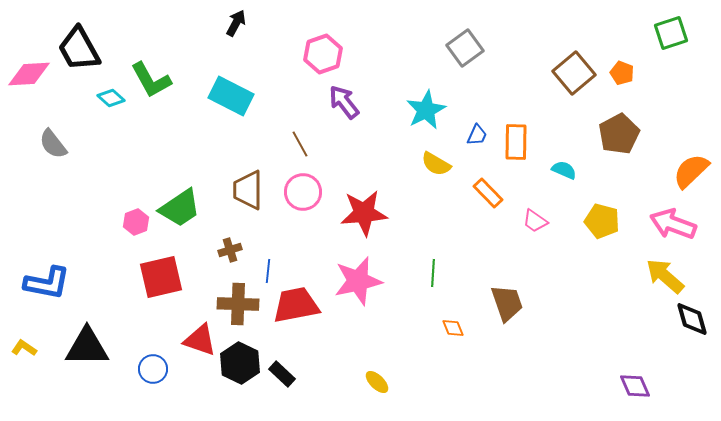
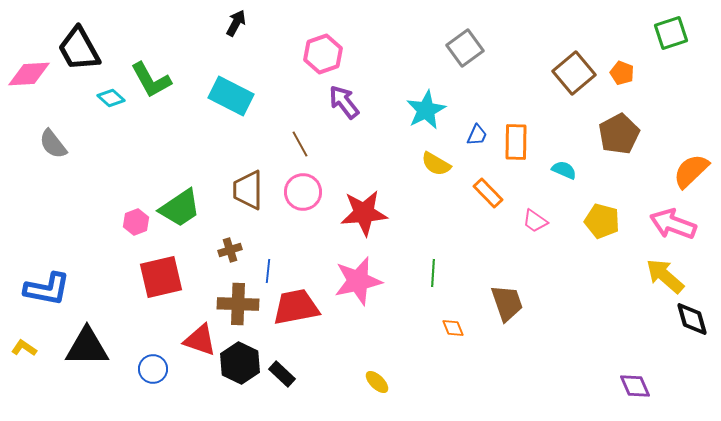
blue L-shape at (47, 283): moved 6 px down
red trapezoid at (296, 305): moved 2 px down
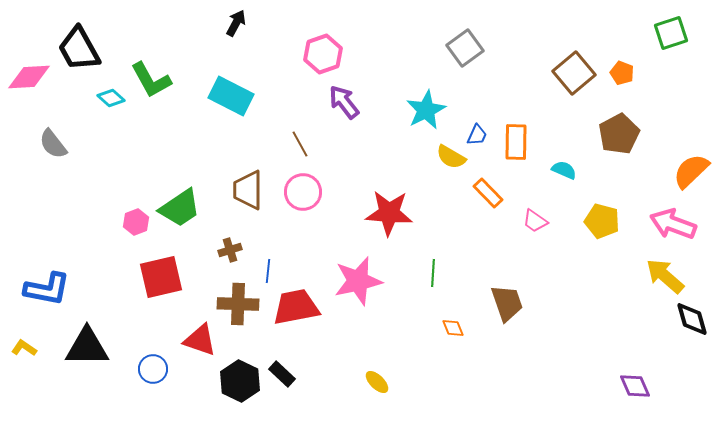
pink diamond at (29, 74): moved 3 px down
yellow semicircle at (436, 164): moved 15 px right, 7 px up
red star at (364, 213): moved 25 px right; rotated 9 degrees clockwise
black hexagon at (240, 363): moved 18 px down
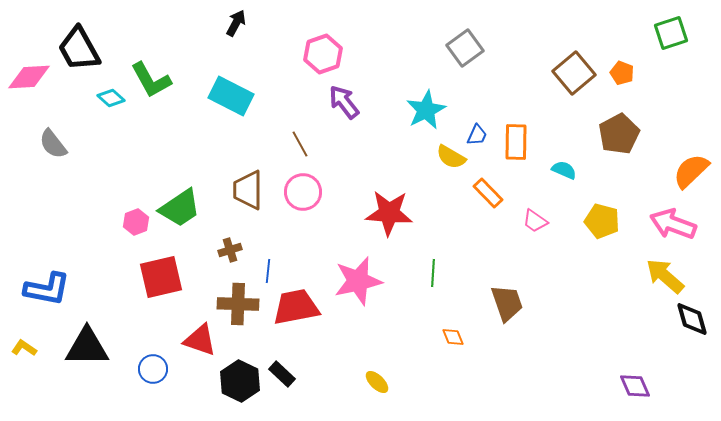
orange diamond at (453, 328): moved 9 px down
